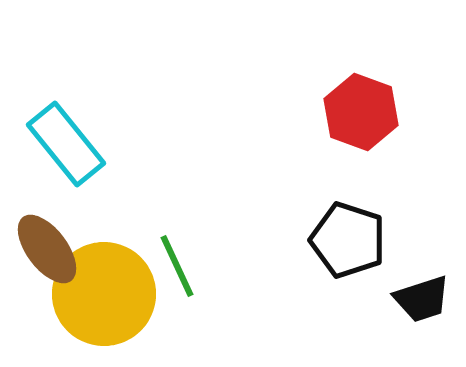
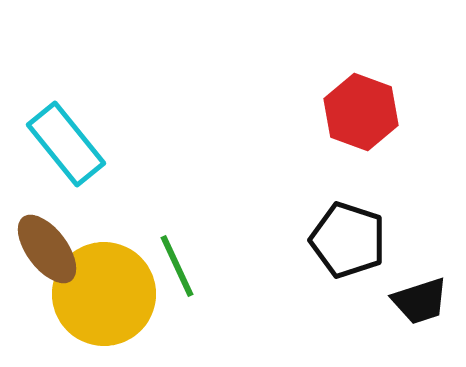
black trapezoid: moved 2 px left, 2 px down
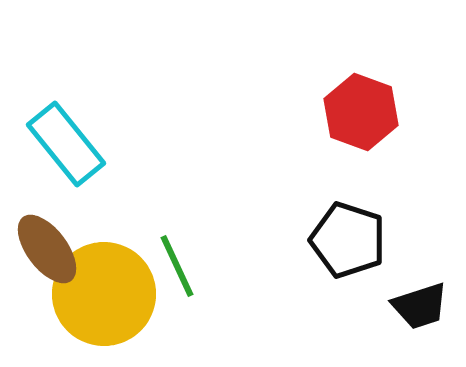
black trapezoid: moved 5 px down
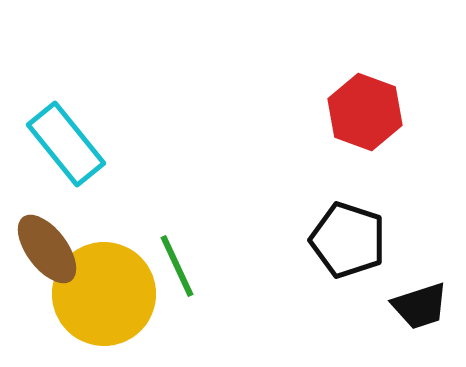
red hexagon: moved 4 px right
